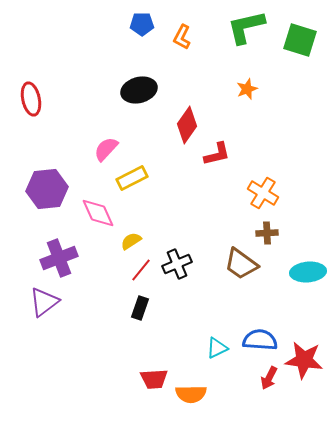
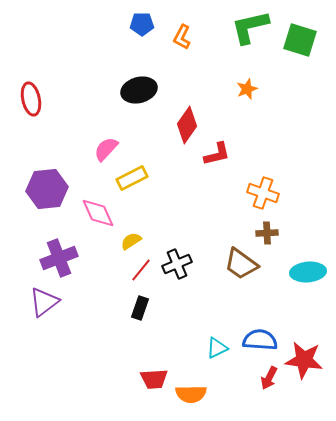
green L-shape: moved 4 px right
orange cross: rotated 12 degrees counterclockwise
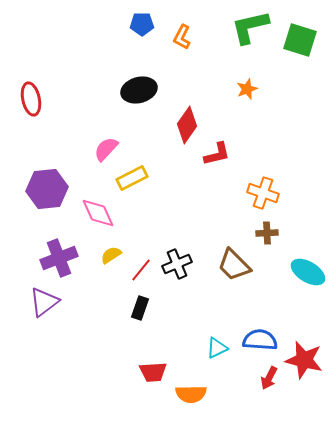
yellow semicircle: moved 20 px left, 14 px down
brown trapezoid: moved 7 px left, 1 px down; rotated 9 degrees clockwise
cyan ellipse: rotated 36 degrees clockwise
red star: rotated 6 degrees clockwise
red trapezoid: moved 1 px left, 7 px up
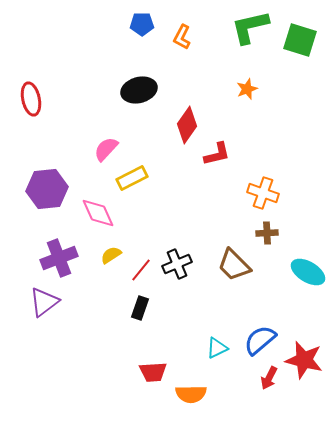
blue semicircle: rotated 44 degrees counterclockwise
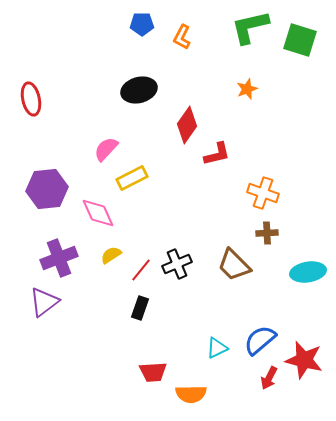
cyan ellipse: rotated 40 degrees counterclockwise
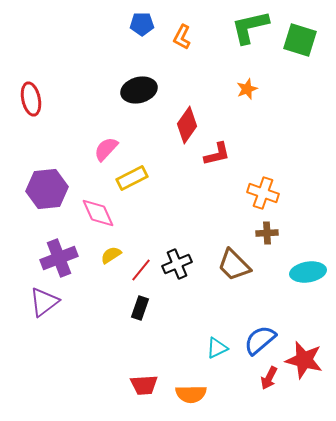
red trapezoid: moved 9 px left, 13 px down
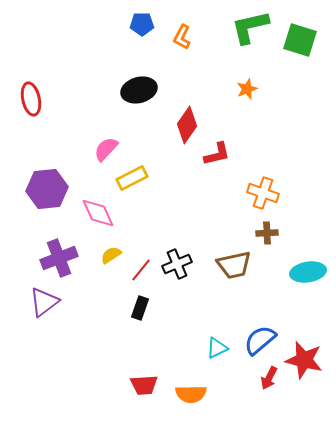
brown trapezoid: rotated 57 degrees counterclockwise
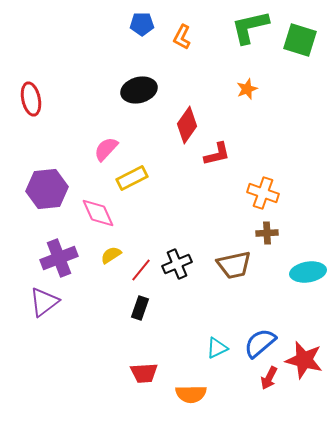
blue semicircle: moved 3 px down
red trapezoid: moved 12 px up
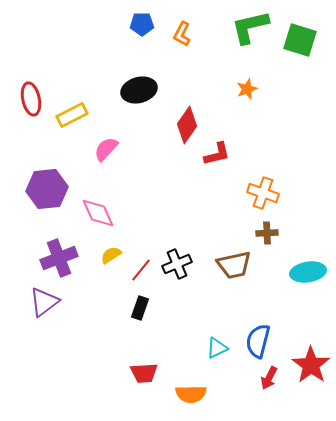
orange L-shape: moved 3 px up
yellow rectangle: moved 60 px left, 63 px up
blue semicircle: moved 2 px left, 2 px up; rotated 36 degrees counterclockwise
red star: moved 7 px right, 5 px down; rotated 21 degrees clockwise
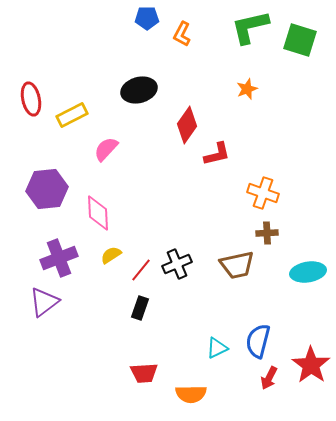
blue pentagon: moved 5 px right, 6 px up
pink diamond: rotated 21 degrees clockwise
brown trapezoid: moved 3 px right
